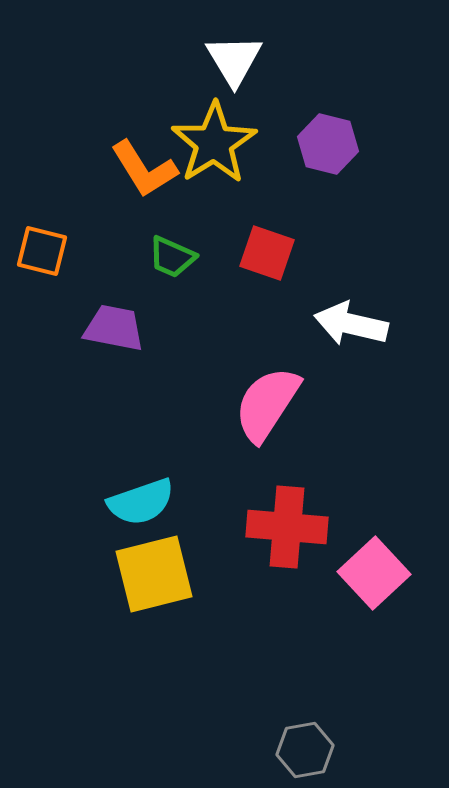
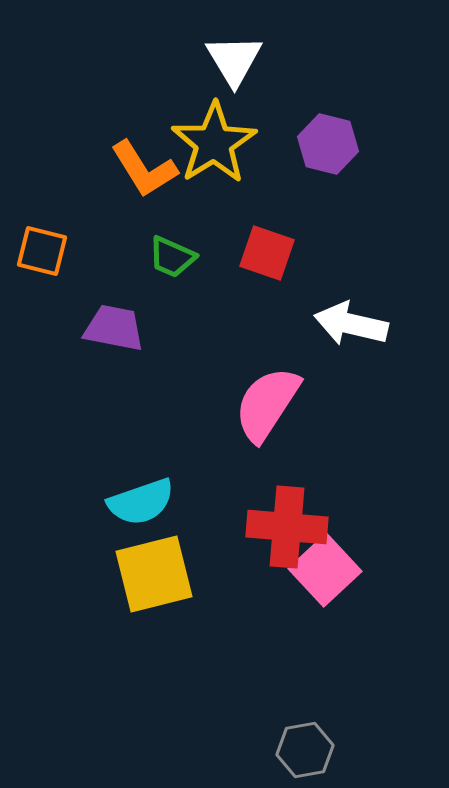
pink square: moved 49 px left, 3 px up
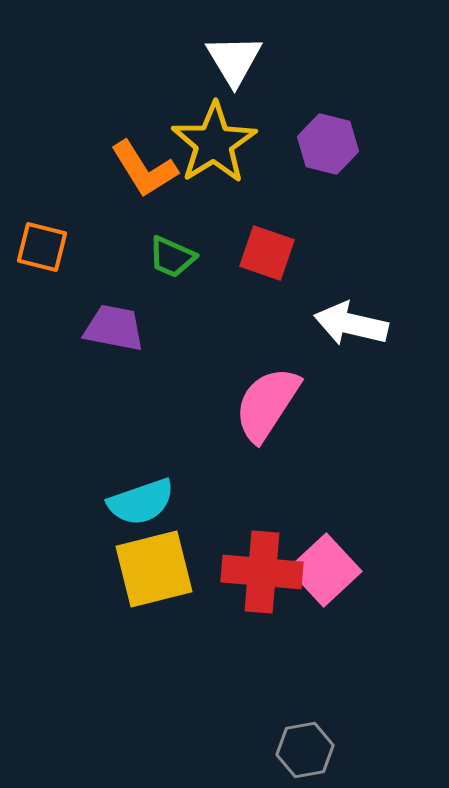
orange square: moved 4 px up
red cross: moved 25 px left, 45 px down
yellow square: moved 5 px up
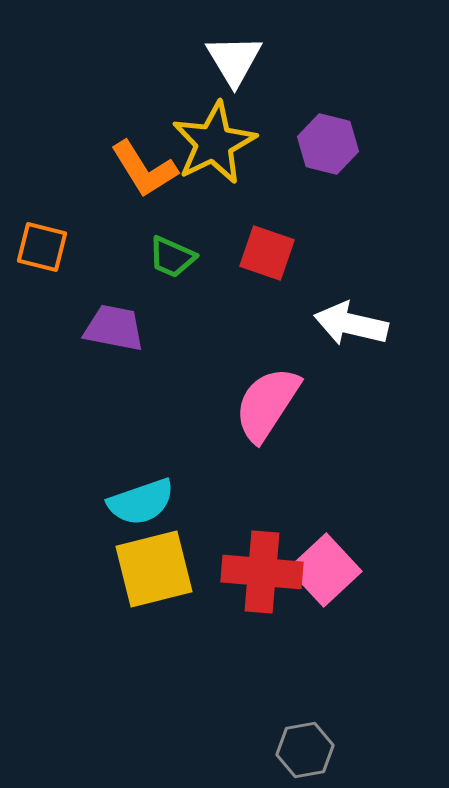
yellow star: rotated 6 degrees clockwise
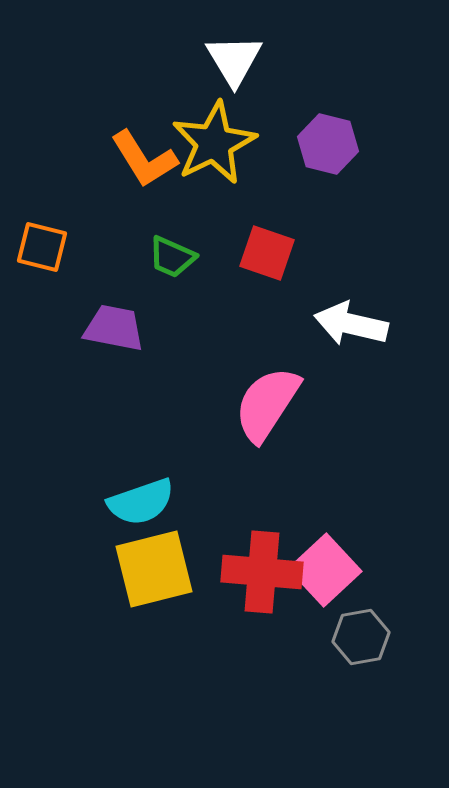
orange L-shape: moved 10 px up
gray hexagon: moved 56 px right, 113 px up
